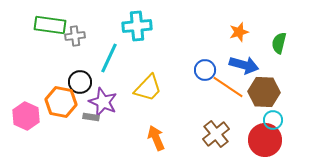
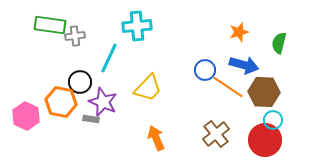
gray rectangle: moved 2 px down
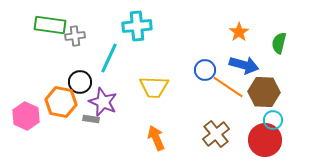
orange star: rotated 18 degrees counterclockwise
yellow trapezoid: moved 6 px right, 1 px up; rotated 48 degrees clockwise
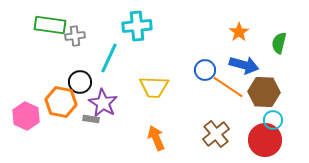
purple star: moved 1 px down; rotated 8 degrees clockwise
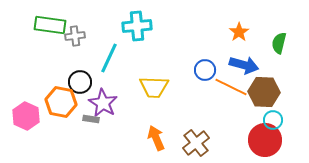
orange line: moved 3 px right; rotated 8 degrees counterclockwise
brown cross: moved 20 px left, 9 px down
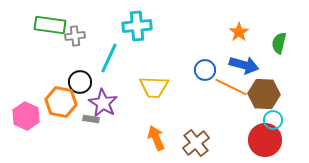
brown hexagon: moved 2 px down
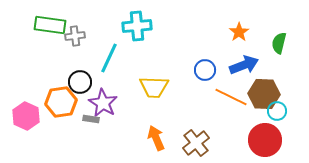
blue arrow: rotated 36 degrees counterclockwise
orange line: moved 10 px down
orange hexagon: rotated 20 degrees counterclockwise
cyan circle: moved 4 px right, 9 px up
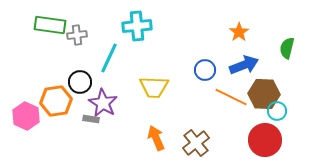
gray cross: moved 2 px right, 1 px up
green semicircle: moved 8 px right, 5 px down
orange hexagon: moved 5 px left, 1 px up
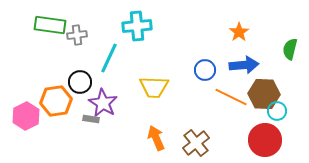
green semicircle: moved 3 px right, 1 px down
blue arrow: rotated 16 degrees clockwise
pink hexagon: rotated 8 degrees clockwise
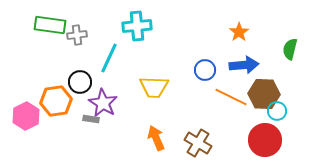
brown cross: moved 2 px right; rotated 20 degrees counterclockwise
